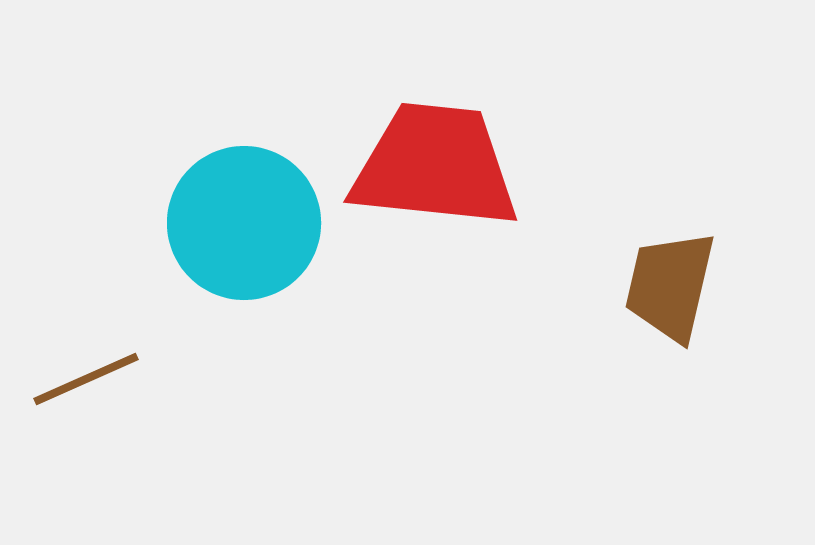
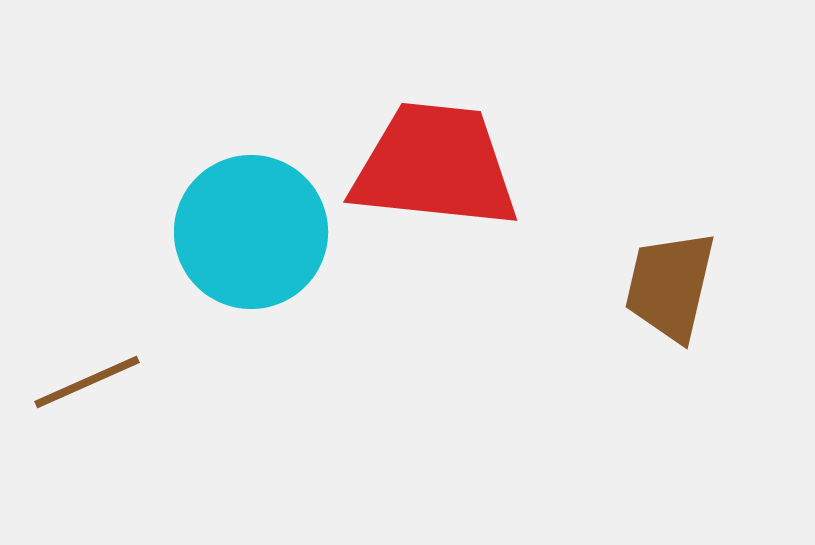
cyan circle: moved 7 px right, 9 px down
brown line: moved 1 px right, 3 px down
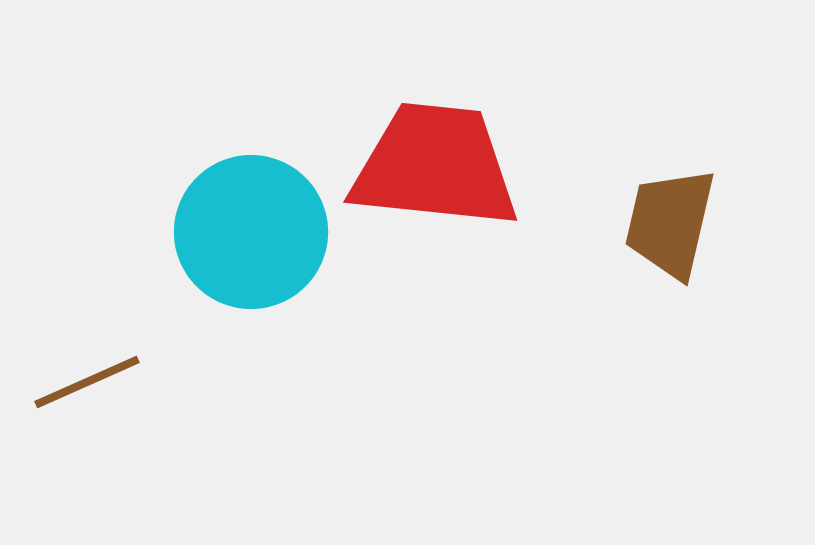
brown trapezoid: moved 63 px up
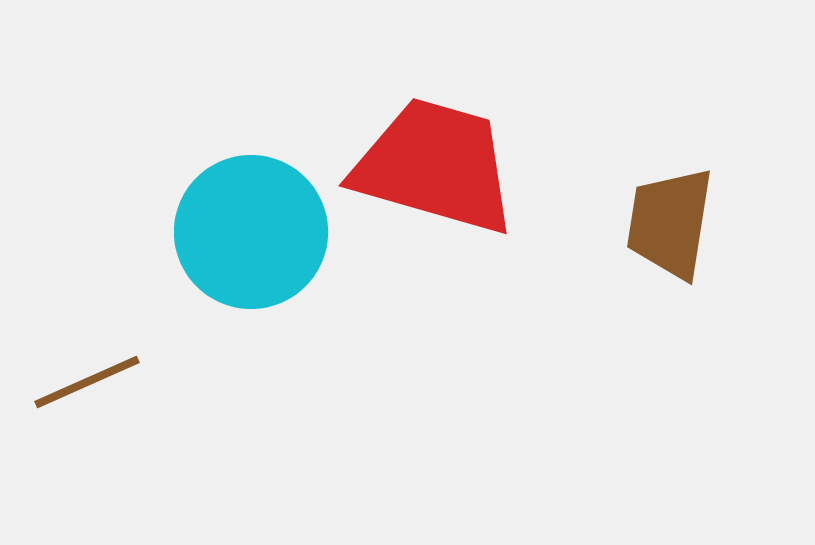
red trapezoid: rotated 10 degrees clockwise
brown trapezoid: rotated 4 degrees counterclockwise
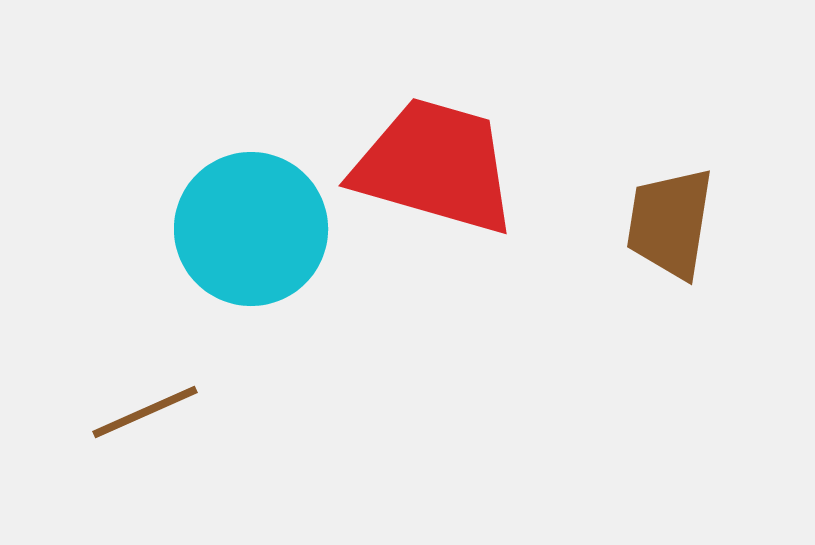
cyan circle: moved 3 px up
brown line: moved 58 px right, 30 px down
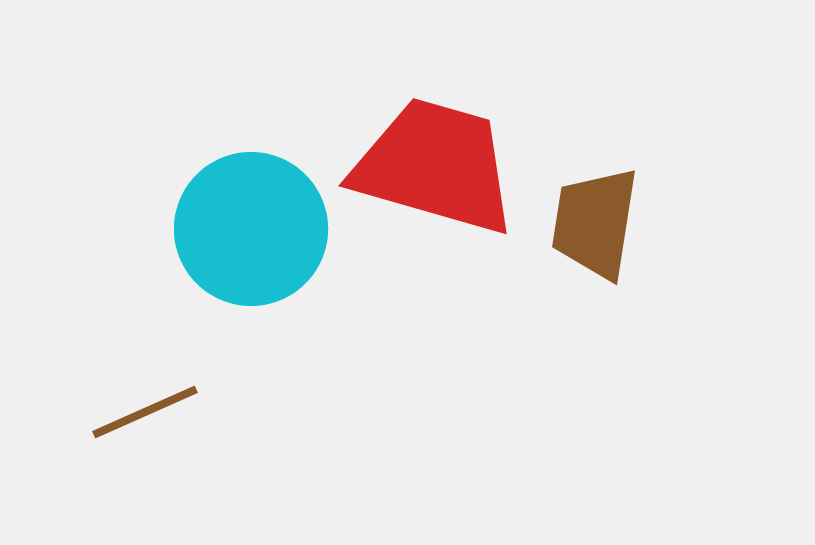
brown trapezoid: moved 75 px left
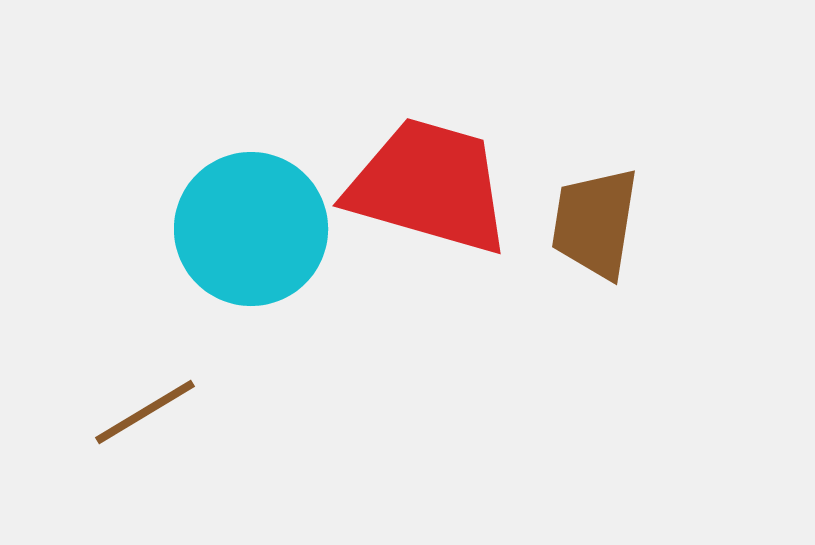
red trapezoid: moved 6 px left, 20 px down
brown line: rotated 7 degrees counterclockwise
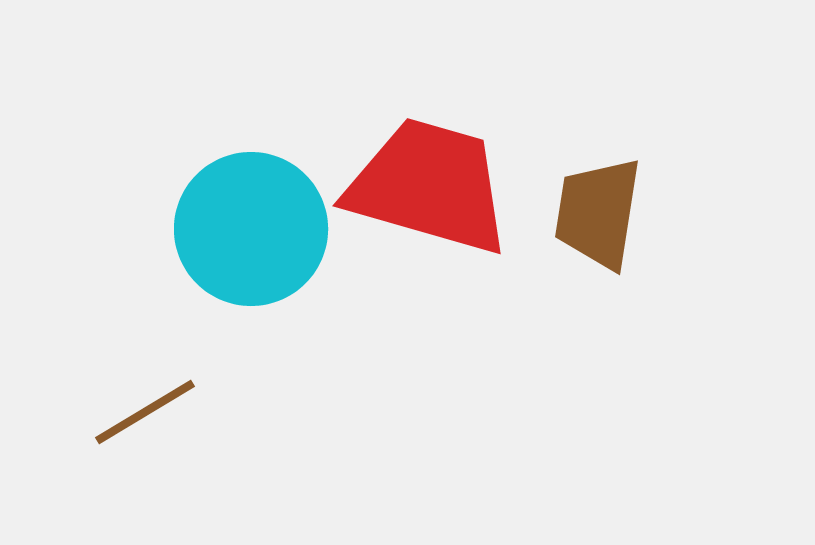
brown trapezoid: moved 3 px right, 10 px up
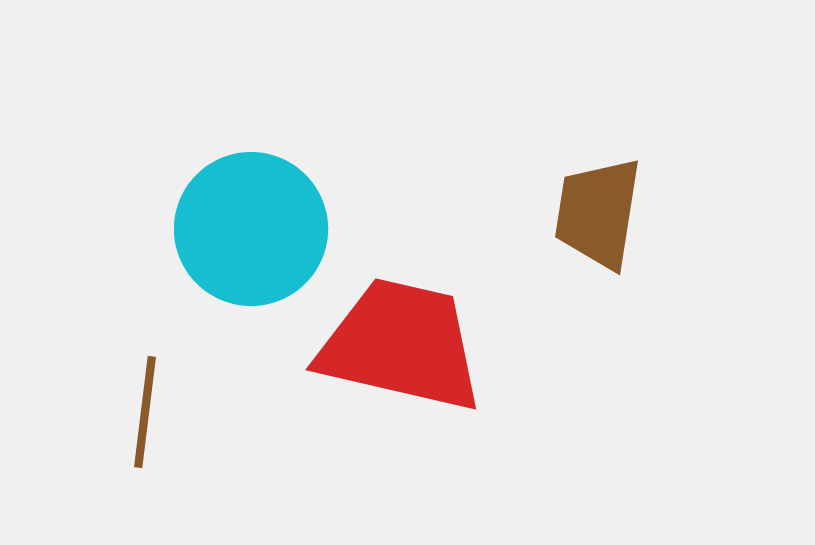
red trapezoid: moved 28 px left, 159 px down; rotated 3 degrees counterclockwise
brown line: rotated 52 degrees counterclockwise
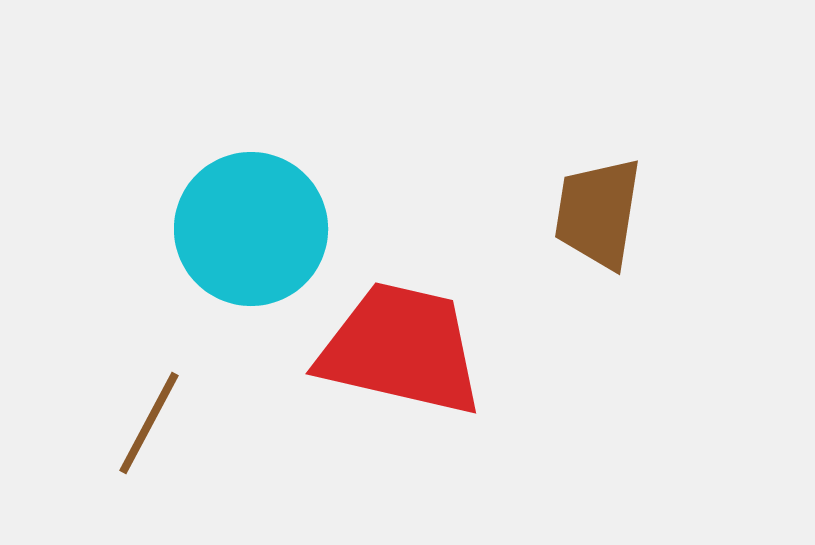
red trapezoid: moved 4 px down
brown line: moved 4 px right, 11 px down; rotated 21 degrees clockwise
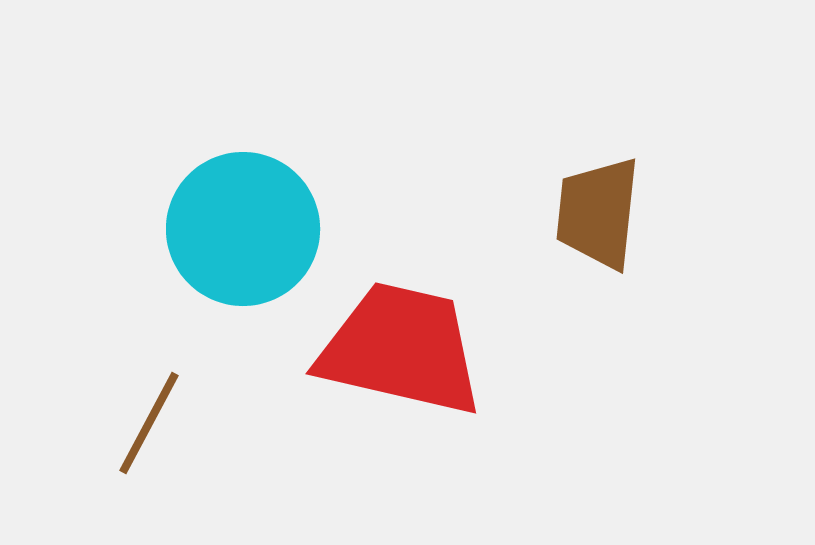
brown trapezoid: rotated 3 degrees counterclockwise
cyan circle: moved 8 px left
